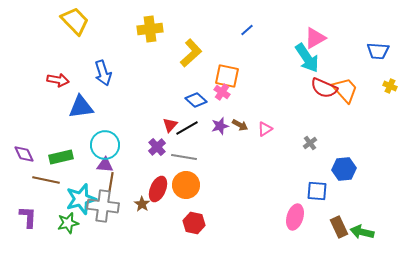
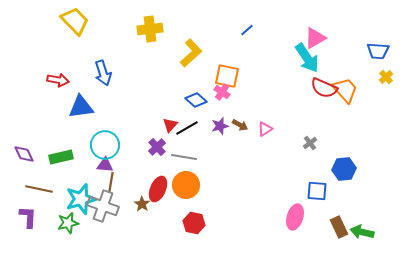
yellow cross at (390, 86): moved 4 px left, 9 px up; rotated 24 degrees clockwise
brown line at (46, 180): moved 7 px left, 9 px down
gray cross at (103, 206): rotated 12 degrees clockwise
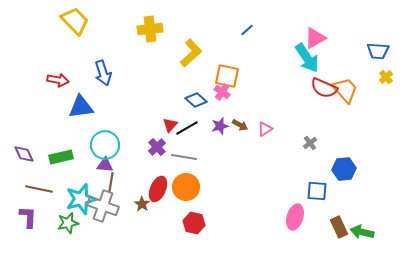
orange circle at (186, 185): moved 2 px down
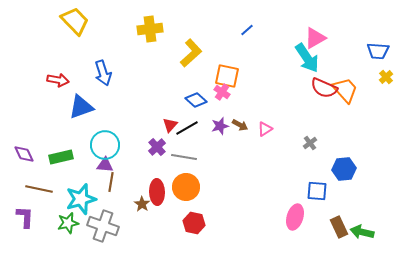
blue triangle at (81, 107): rotated 12 degrees counterclockwise
red ellipse at (158, 189): moved 1 px left, 3 px down; rotated 25 degrees counterclockwise
gray cross at (103, 206): moved 20 px down
purple L-shape at (28, 217): moved 3 px left
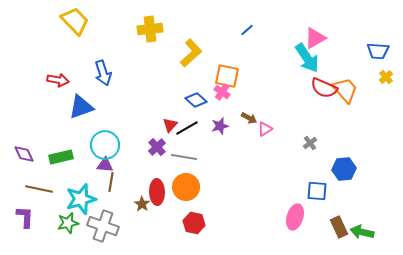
brown arrow at (240, 125): moved 9 px right, 7 px up
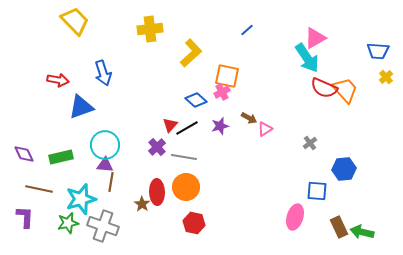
pink cross at (222, 92): rotated 28 degrees clockwise
